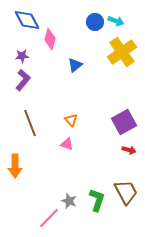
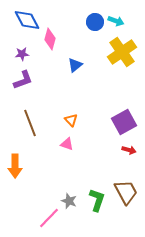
purple star: moved 2 px up
purple L-shape: rotated 30 degrees clockwise
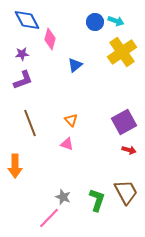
gray star: moved 6 px left, 4 px up
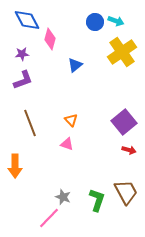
purple square: rotated 10 degrees counterclockwise
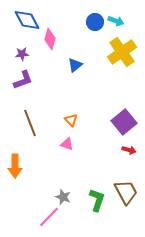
pink line: moved 1 px up
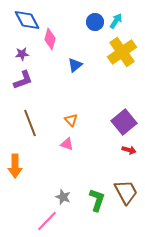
cyan arrow: rotated 77 degrees counterclockwise
pink line: moved 2 px left, 4 px down
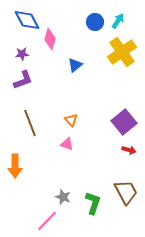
cyan arrow: moved 2 px right
green L-shape: moved 4 px left, 3 px down
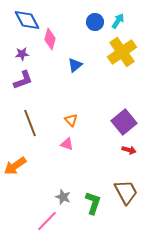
orange arrow: rotated 55 degrees clockwise
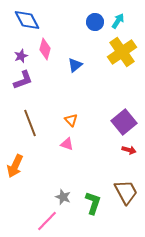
pink diamond: moved 5 px left, 10 px down
purple star: moved 1 px left, 2 px down; rotated 16 degrees counterclockwise
orange arrow: rotated 30 degrees counterclockwise
